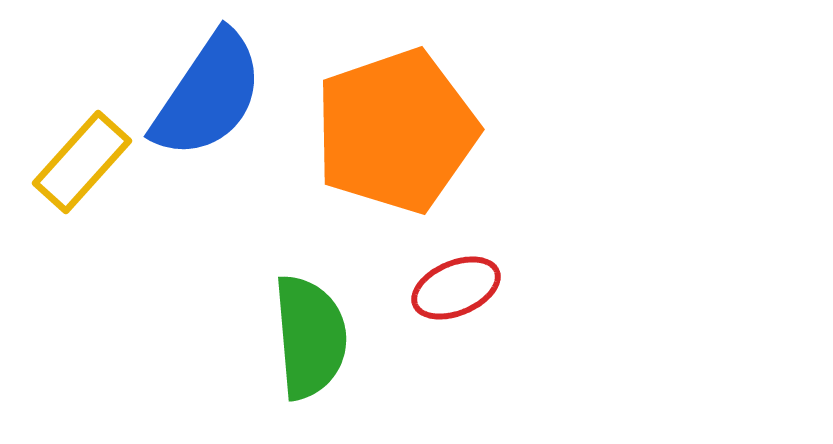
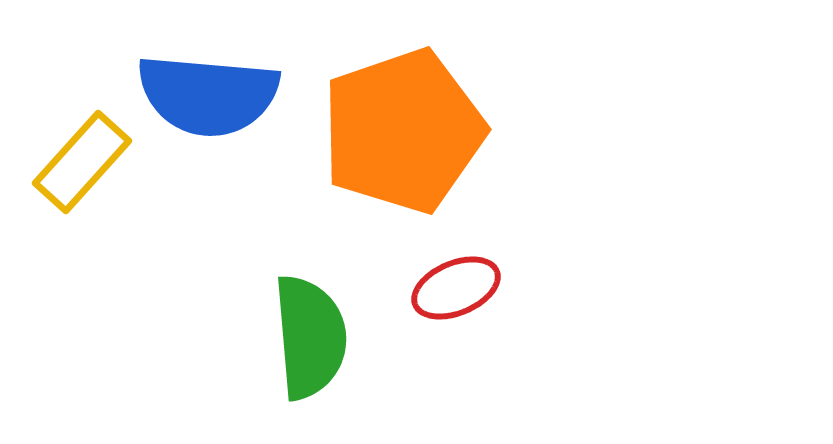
blue semicircle: rotated 61 degrees clockwise
orange pentagon: moved 7 px right
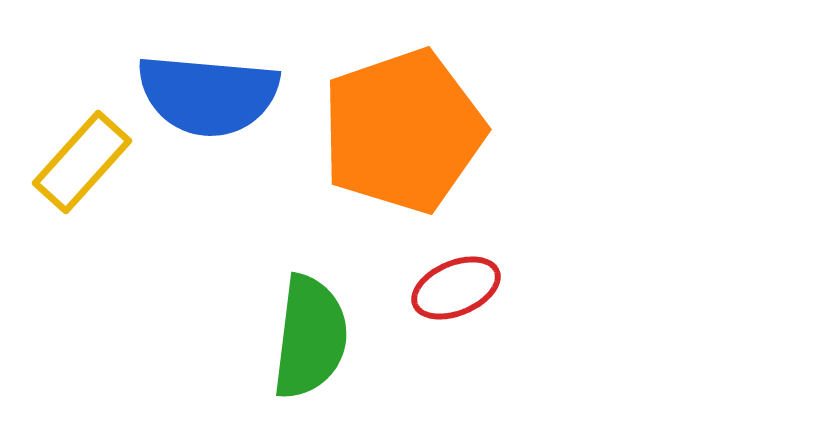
green semicircle: rotated 12 degrees clockwise
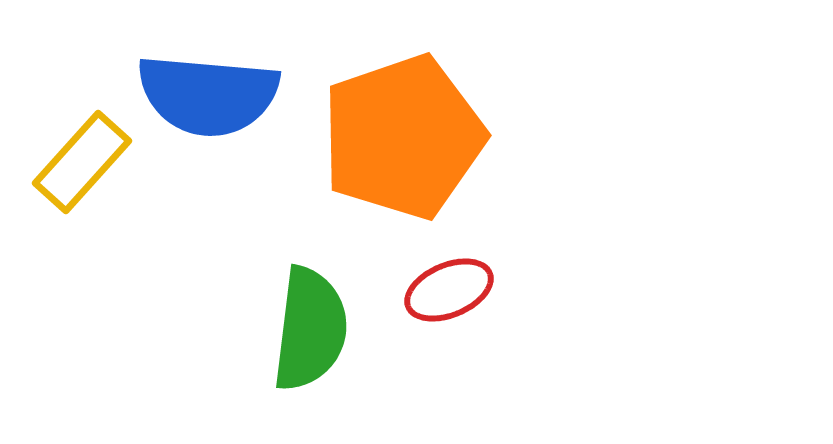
orange pentagon: moved 6 px down
red ellipse: moved 7 px left, 2 px down
green semicircle: moved 8 px up
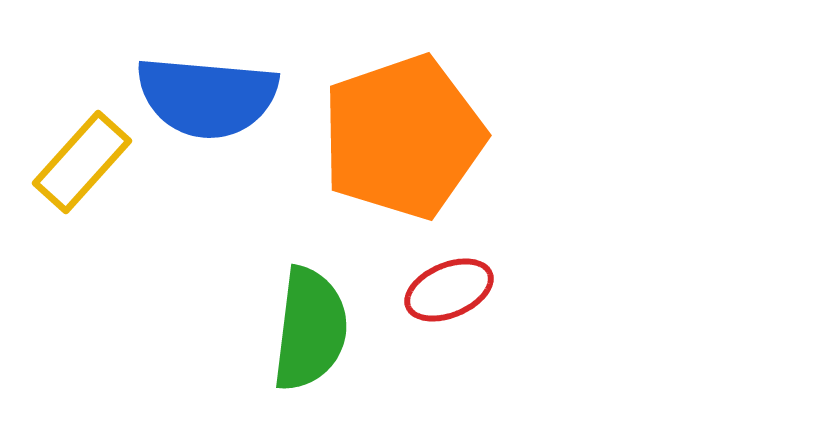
blue semicircle: moved 1 px left, 2 px down
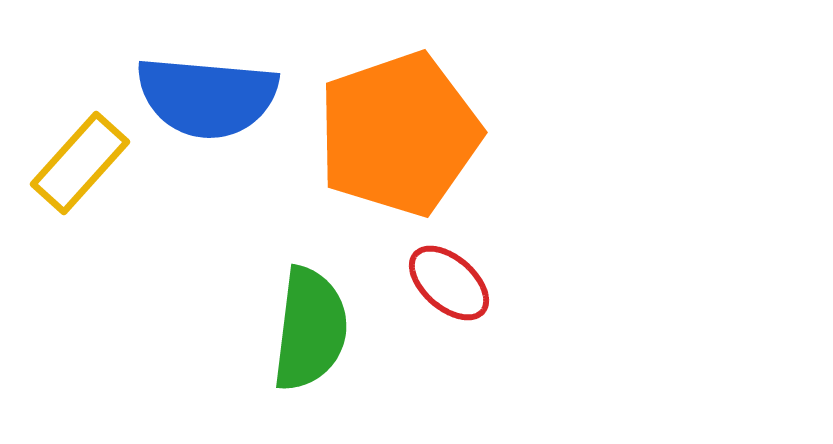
orange pentagon: moved 4 px left, 3 px up
yellow rectangle: moved 2 px left, 1 px down
red ellipse: moved 7 px up; rotated 64 degrees clockwise
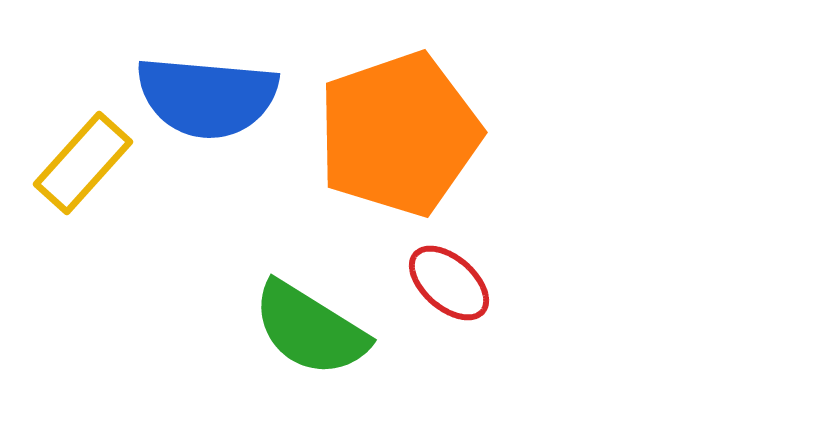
yellow rectangle: moved 3 px right
green semicircle: rotated 115 degrees clockwise
